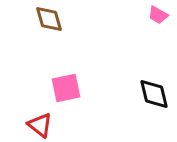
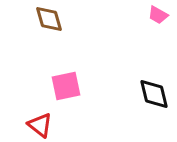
pink square: moved 2 px up
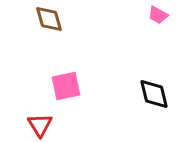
red triangle: rotated 20 degrees clockwise
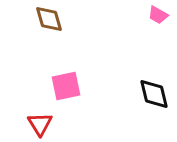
red triangle: moved 1 px up
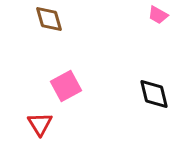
pink square: rotated 16 degrees counterclockwise
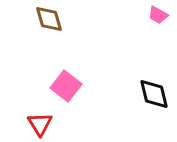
pink square: rotated 24 degrees counterclockwise
